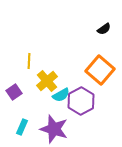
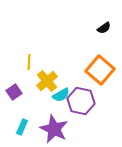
black semicircle: moved 1 px up
yellow line: moved 1 px down
purple hexagon: rotated 20 degrees counterclockwise
purple star: rotated 8 degrees clockwise
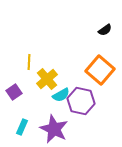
black semicircle: moved 1 px right, 2 px down
yellow cross: moved 2 px up
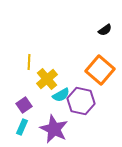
purple square: moved 10 px right, 13 px down
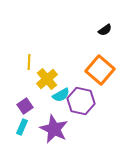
purple square: moved 1 px right, 1 px down
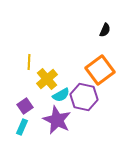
black semicircle: rotated 32 degrees counterclockwise
orange square: rotated 12 degrees clockwise
purple hexagon: moved 3 px right, 4 px up
purple star: moved 3 px right, 9 px up
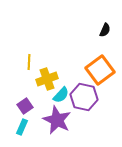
yellow cross: rotated 20 degrees clockwise
cyan semicircle: rotated 18 degrees counterclockwise
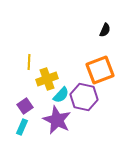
orange square: rotated 16 degrees clockwise
